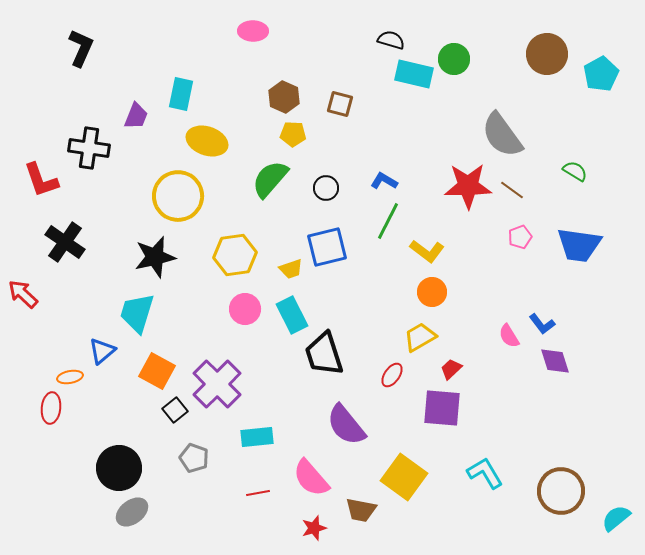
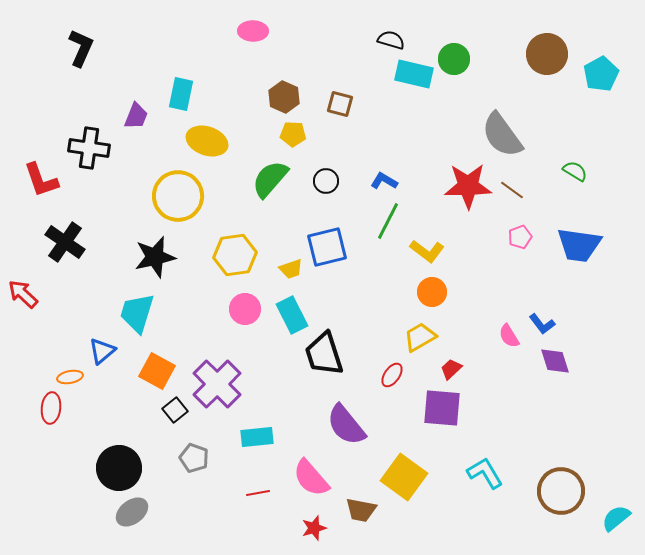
black circle at (326, 188): moved 7 px up
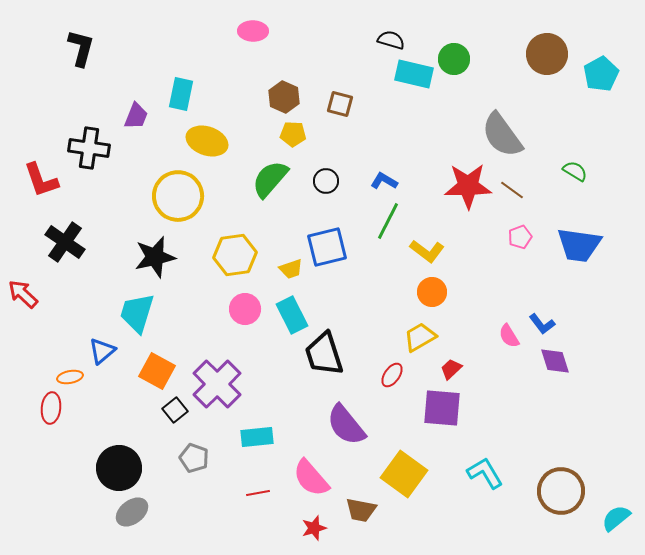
black L-shape at (81, 48): rotated 9 degrees counterclockwise
yellow square at (404, 477): moved 3 px up
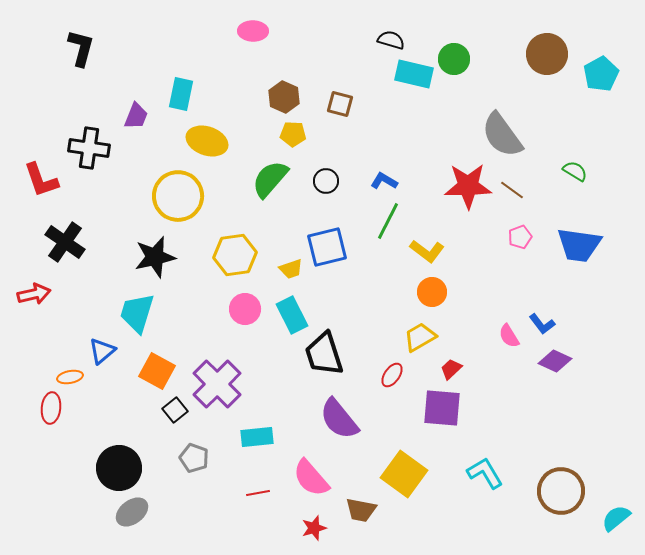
red arrow at (23, 294): moved 11 px right; rotated 124 degrees clockwise
purple diamond at (555, 361): rotated 48 degrees counterclockwise
purple semicircle at (346, 425): moved 7 px left, 6 px up
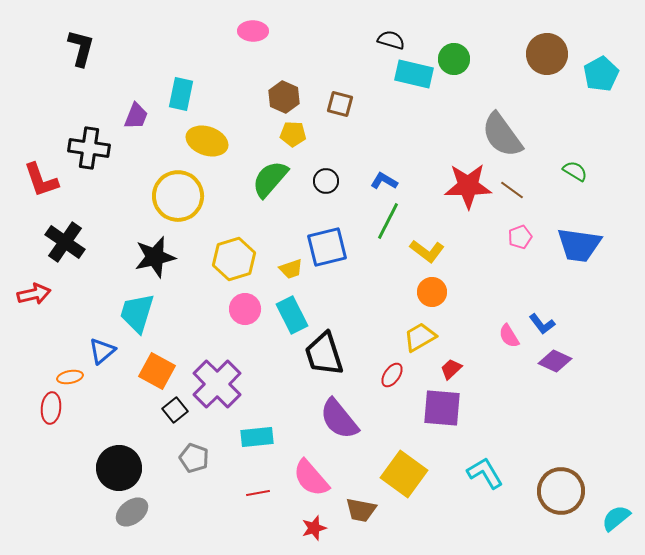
yellow hexagon at (235, 255): moved 1 px left, 4 px down; rotated 9 degrees counterclockwise
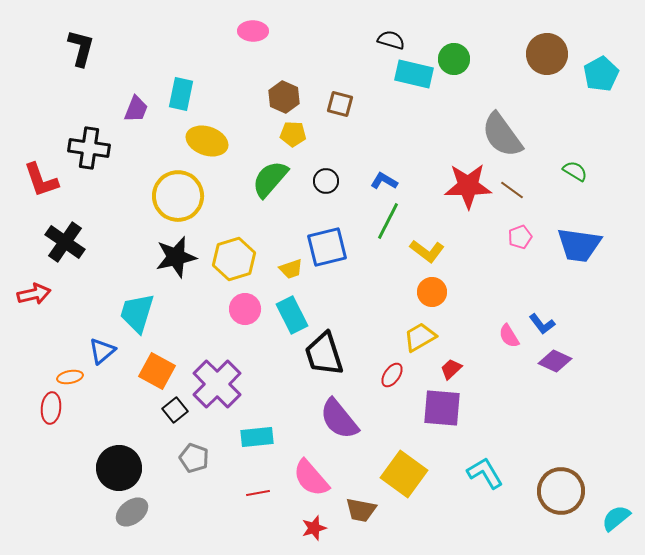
purple trapezoid at (136, 116): moved 7 px up
black star at (155, 257): moved 21 px right
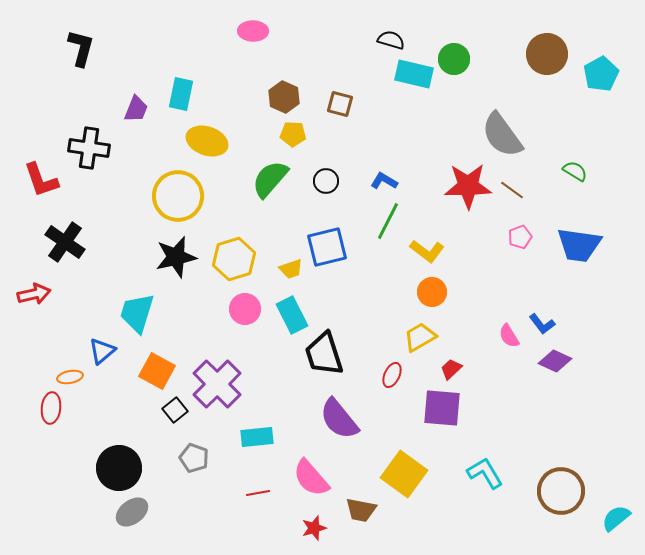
red ellipse at (392, 375): rotated 10 degrees counterclockwise
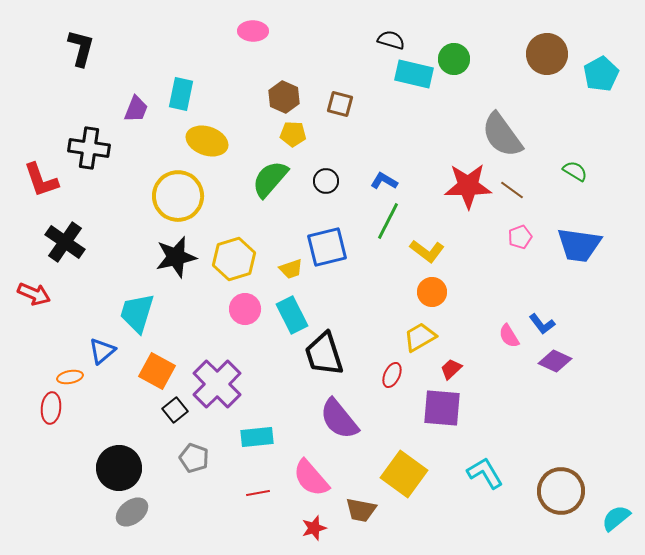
red arrow at (34, 294): rotated 36 degrees clockwise
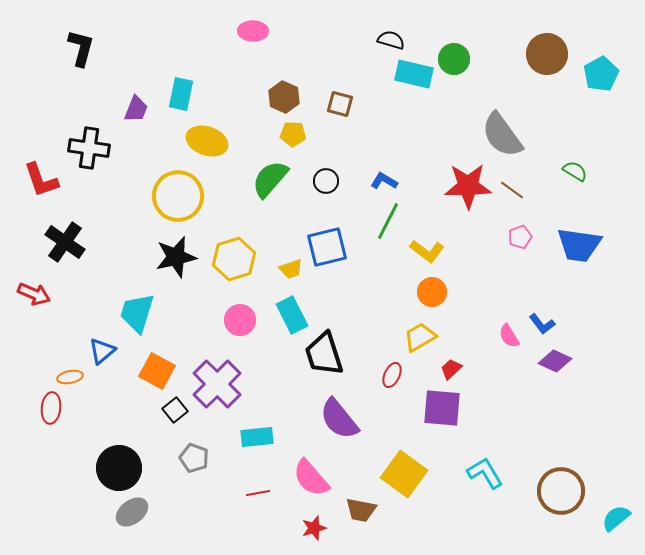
pink circle at (245, 309): moved 5 px left, 11 px down
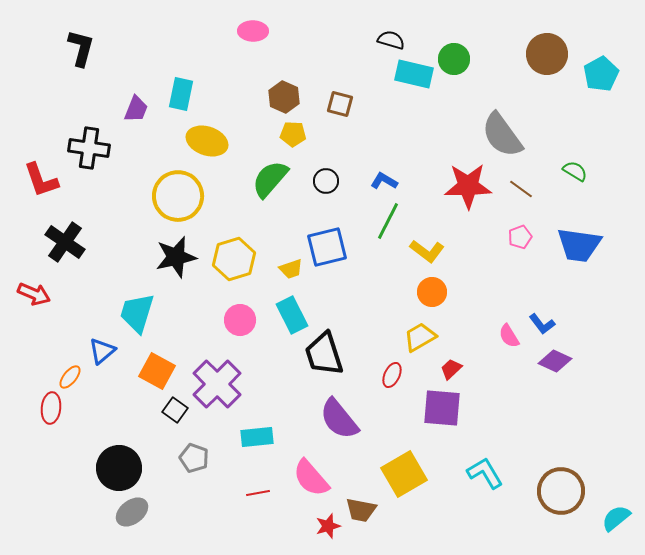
brown line at (512, 190): moved 9 px right, 1 px up
orange ellipse at (70, 377): rotated 40 degrees counterclockwise
black square at (175, 410): rotated 15 degrees counterclockwise
yellow square at (404, 474): rotated 24 degrees clockwise
red star at (314, 528): moved 14 px right, 2 px up
